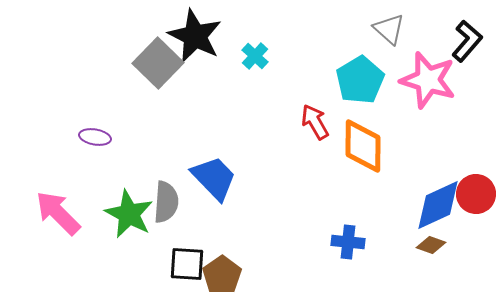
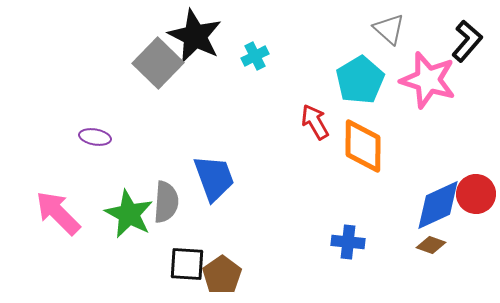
cyan cross: rotated 20 degrees clockwise
blue trapezoid: rotated 24 degrees clockwise
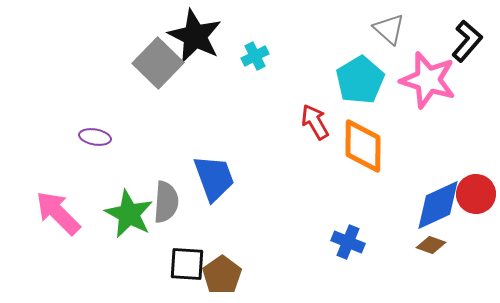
blue cross: rotated 16 degrees clockwise
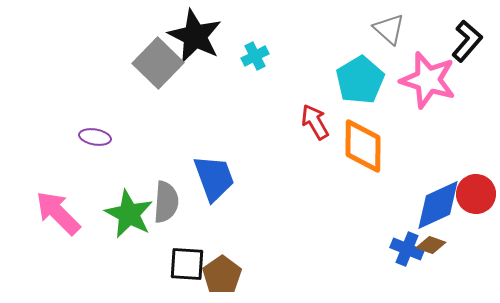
blue cross: moved 59 px right, 7 px down
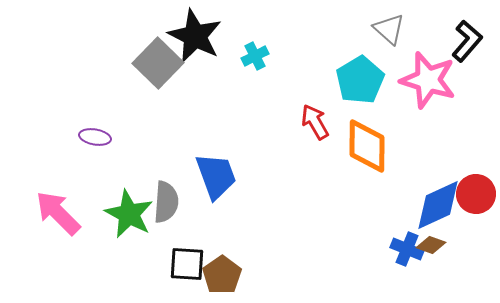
orange diamond: moved 4 px right
blue trapezoid: moved 2 px right, 2 px up
